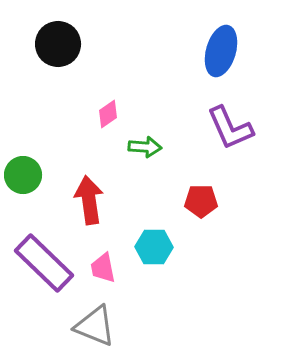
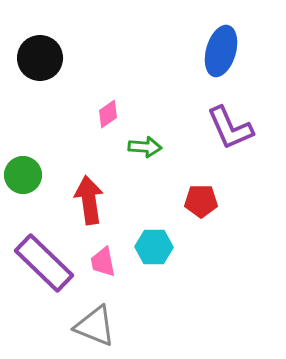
black circle: moved 18 px left, 14 px down
pink trapezoid: moved 6 px up
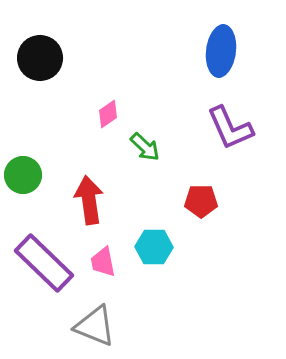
blue ellipse: rotated 9 degrees counterclockwise
green arrow: rotated 40 degrees clockwise
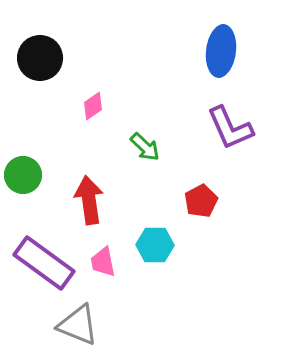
pink diamond: moved 15 px left, 8 px up
red pentagon: rotated 28 degrees counterclockwise
cyan hexagon: moved 1 px right, 2 px up
purple rectangle: rotated 8 degrees counterclockwise
gray triangle: moved 17 px left, 1 px up
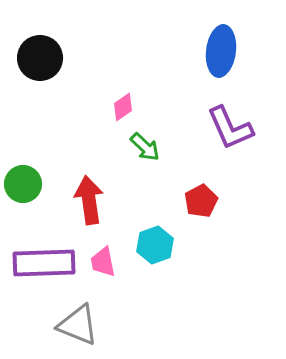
pink diamond: moved 30 px right, 1 px down
green circle: moved 9 px down
cyan hexagon: rotated 21 degrees counterclockwise
purple rectangle: rotated 38 degrees counterclockwise
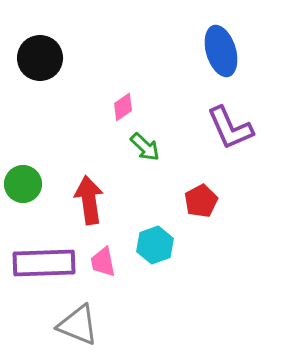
blue ellipse: rotated 24 degrees counterclockwise
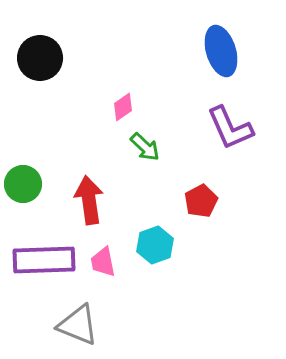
purple rectangle: moved 3 px up
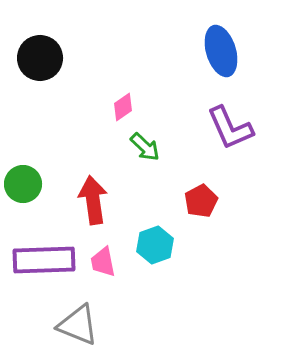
red arrow: moved 4 px right
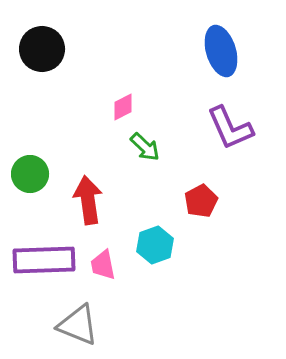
black circle: moved 2 px right, 9 px up
pink diamond: rotated 8 degrees clockwise
green circle: moved 7 px right, 10 px up
red arrow: moved 5 px left
pink trapezoid: moved 3 px down
